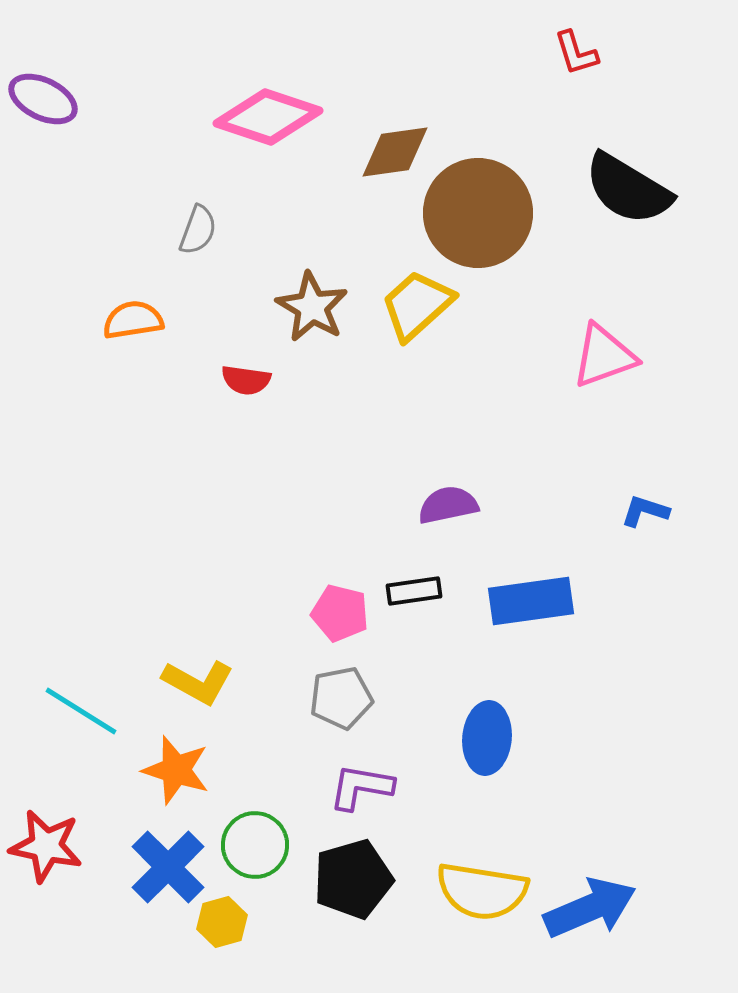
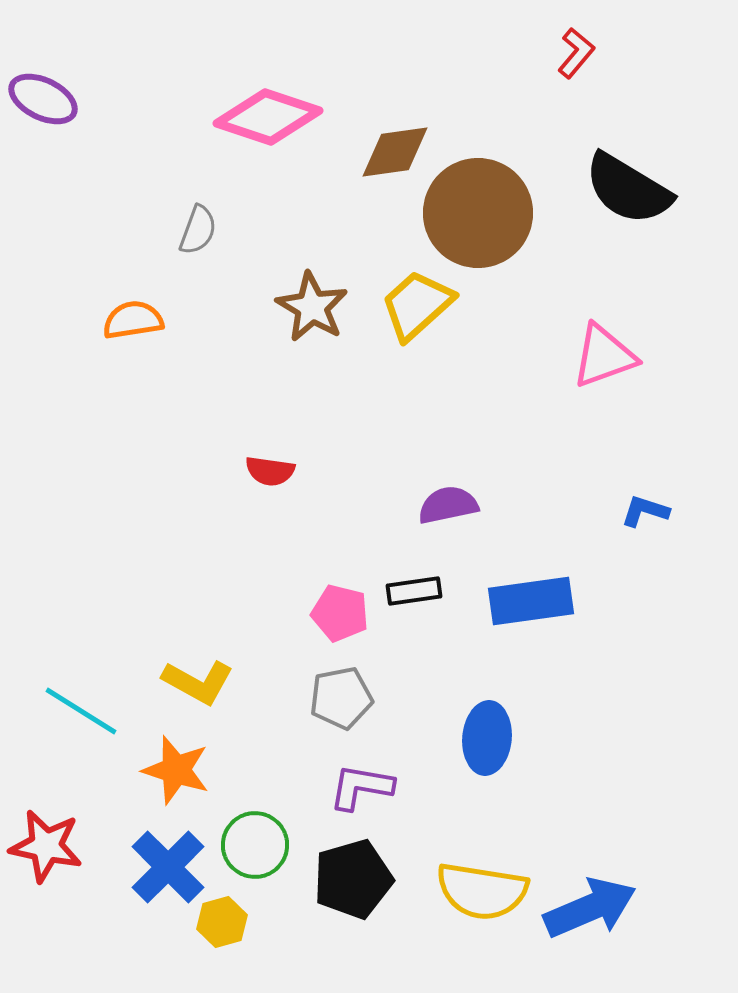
red L-shape: rotated 123 degrees counterclockwise
red semicircle: moved 24 px right, 91 px down
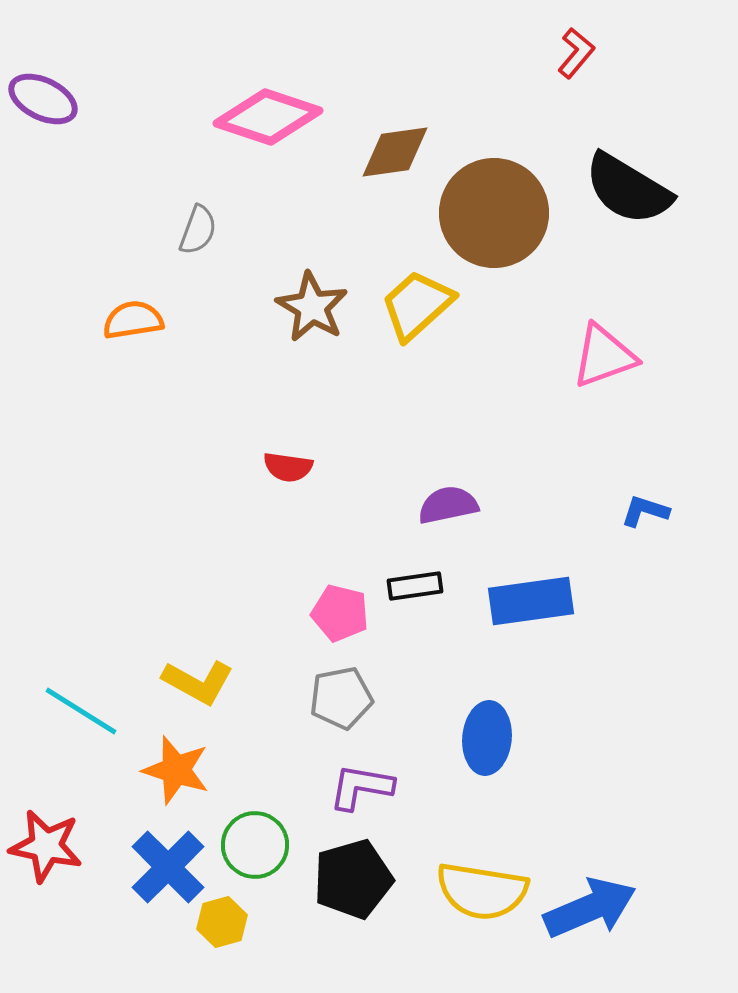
brown circle: moved 16 px right
red semicircle: moved 18 px right, 4 px up
black rectangle: moved 1 px right, 5 px up
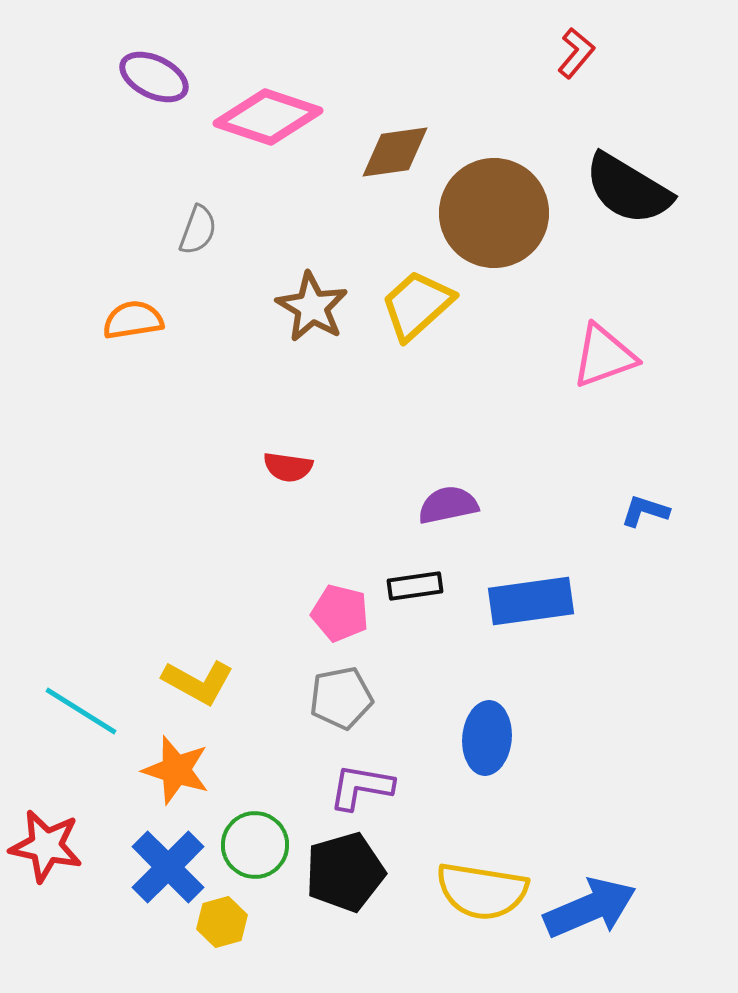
purple ellipse: moved 111 px right, 22 px up
black pentagon: moved 8 px left, 7 px up
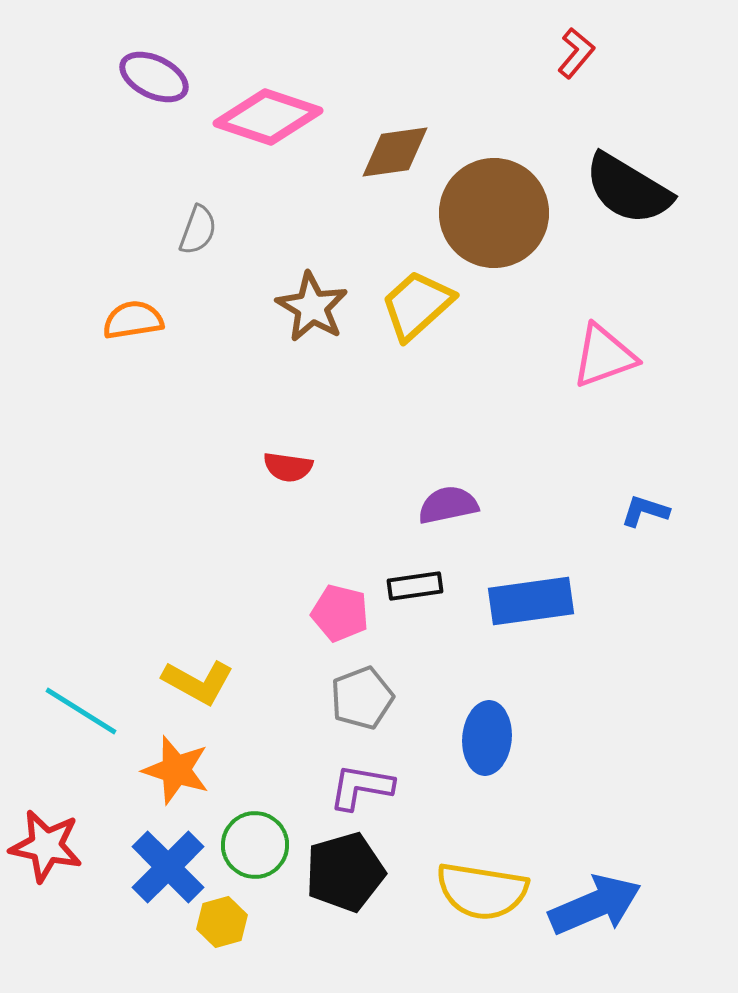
gray pentagon: moved 21 px right; rotated 10 degrees counterclockwise
blue arrow: moved 5 px right, 3 px up
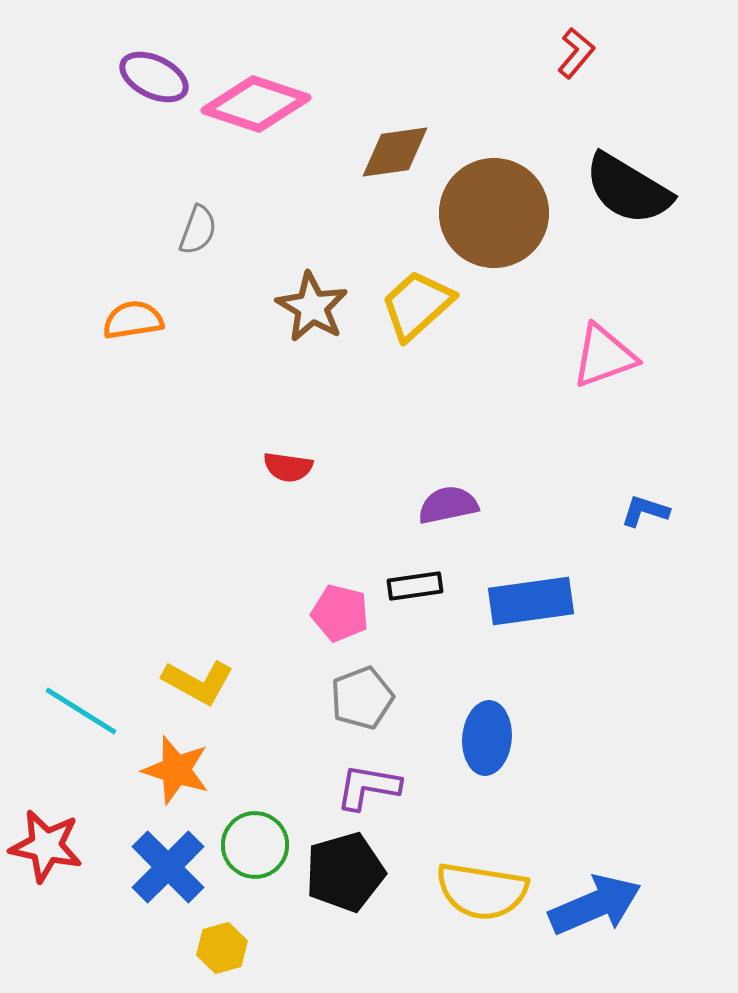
pink diamond: moved 12 px left, 13 px up
purple L-shape: moved 7 px right
yellow hexagon: moved 26 px down
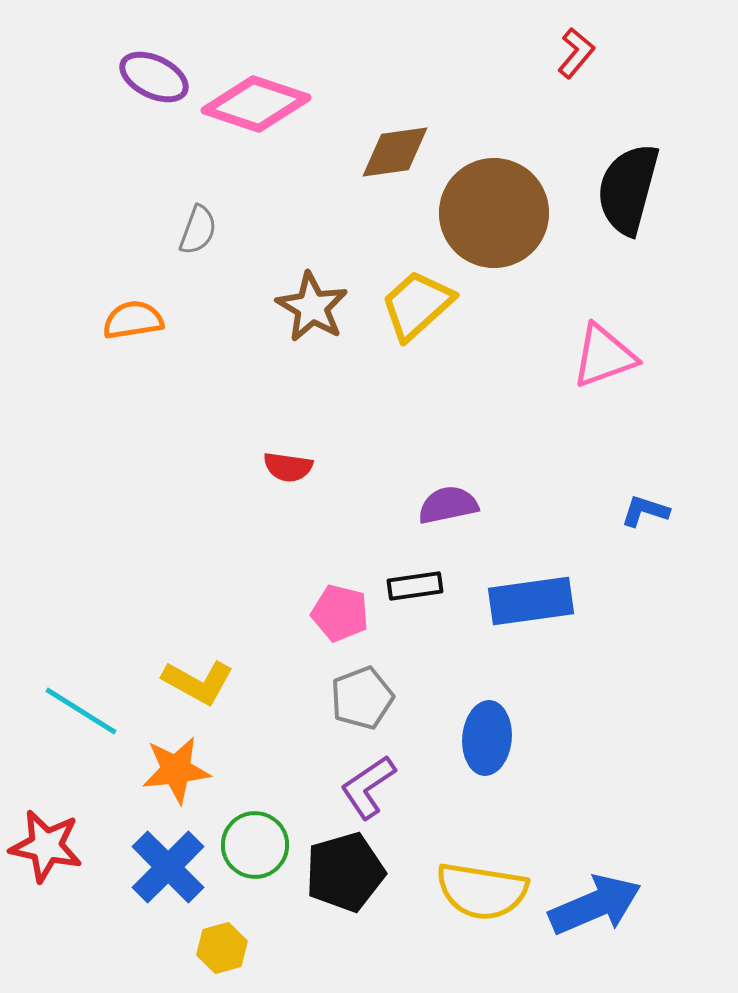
black semicircle: rotated 74 degrees clockwise
orange star: rotated 24 degrees counterclockwise
purple L-shape: rotated 44 degrees counterclockwise
